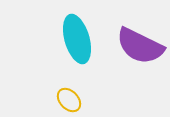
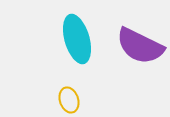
yellow ellipse: rotated 25 degrees clockwise
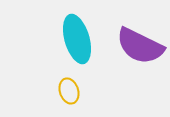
yellow ellipse: moved 9 px up
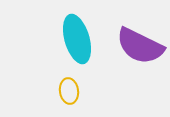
yellow ellipse: rotated 10 degrees clockwise
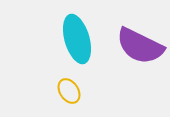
yellow ellipse: rotated 25 degrees counterclockwise
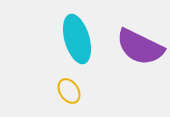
purple semicircle: moved 1 px down
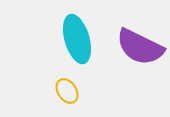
yellow ellipse: moved 2 px left
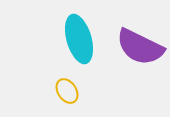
cyan ellipse: moved 2 px right
